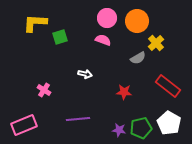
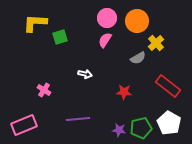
pink semicircle: moved 2 px right; rotated 77 degrees counterclockwise
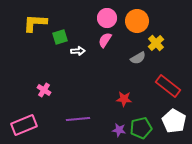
white arrow: moved 7 px left, 23 px up; rotated 16 degrees counterclockwise
red star: moved 7 px down
white pentagon: moved 5 px right, 2 px up
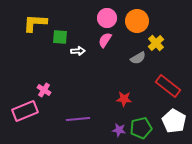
green square: rotated 21 degrees clockwise
pink rectangle: moved 1 px right, 14 px up
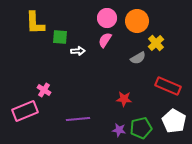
yellow L-shape: rotated 95 degrees counterclockwise
red rectangle: rotated 15 degrees counterclockwise
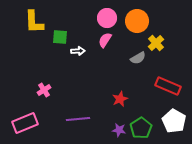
yellow L-shape: moved 1 px left, 1 px up
pink cross: rotated 24 degrees clockwise
red star: moved 4 px left; rotated 28 degrees counterclockwise
pink rectangle: moved 12 px down
green pentagon: rotated 20 degrees counterclockwise
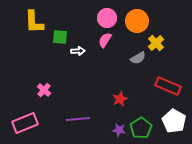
pink cross: rotated 16 degrees counterclockwise
